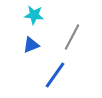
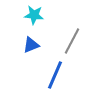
gray line: moved 4 px down
blue line: rotated 12 degrees counterclockwise
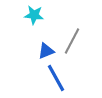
blue triangle: moved 15 px right, 6 px down
blue line: moved 1 px right, 3 px down; rotated 52 degrees counterclockwise
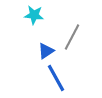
gray line: moved 4 px up
blue triangle: rotated 12 degrees counterclockwise
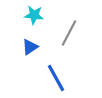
gray line: moved 3 px left, 4 px up
blue triangle: moved 16 px left, 4 px up
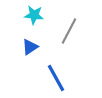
gray line: moved 2 px up
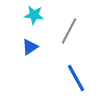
blue line: moved 20 px right
